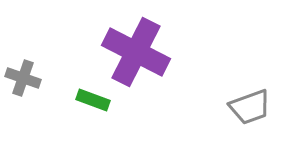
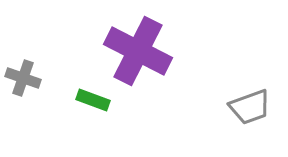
purple cross: moved 2 px right, 1 px up
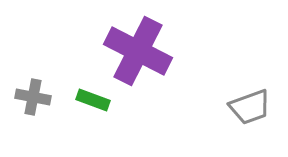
gray cross: moved 10 px right, 19 px down; rotated 8 degrees counterclockwise
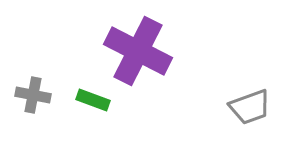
gray cross: moved 2 px up
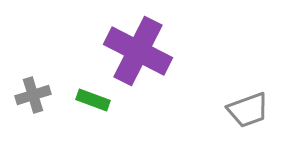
gray cross: rotated 28 degrees counterclockwise
gray trapezoid: moved 2 px left, 3 px down
